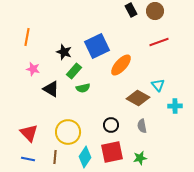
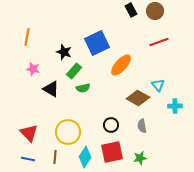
blue square: moved 3 px up
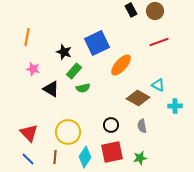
cyan triangle: rotated 24 degrees counterclockwise
blue line: rotated 32 degrees clockwise
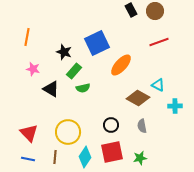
blue line: rotated 32 degrees counterclockwise
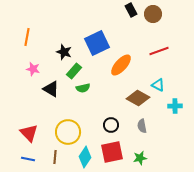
brown circle: moved 2 px left, 3 px down
red line: moved 9 px down
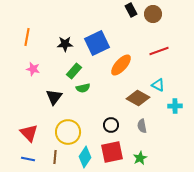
black star: moved 1 px right, 8 px up; rotated 21 degrees counterclockwise
black triangle: moved 3 px right, 8 px down; rotated 36 degrees clockwise
green star: rotated 16 degrees counterclockwise
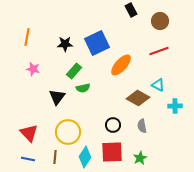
brown circle: moved 7 px right, 7 px down
black triangle: moved 3 px right
black circle: moved 2 px right
red square: rotated 10 degrees clockwise
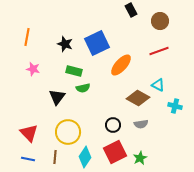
black star: rotated 21 degrees clockwise
green rectangle: rotated 63 degrees clockwise
cyan cross: rotated 16 degrees clockwise
gray semicircle: moved 1 px left, 2 px up; rotated 88 degrees counterclockwise
red square: moved 3 px right; rotated 25 degrees counterclockwise
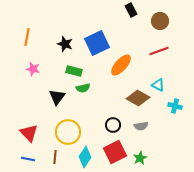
gray semicircle: moved 2 px down
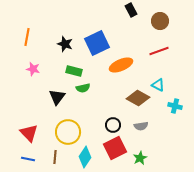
orange ellipse: rotated 25 degrees clockwise
red square: moved 4 px up
